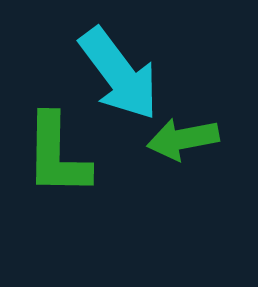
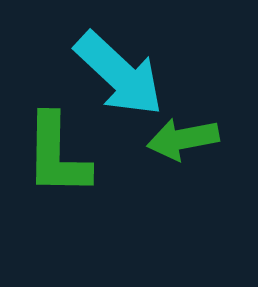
cyan arrow: rotated 10 degrees counterclockwise
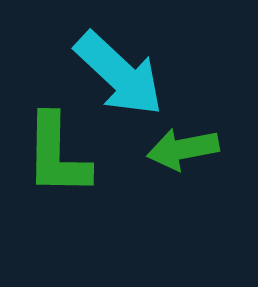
green arrow: moved 10 px down
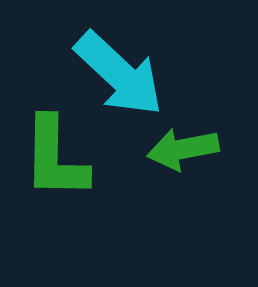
green L-shape: moved 2 px left, 3 px down
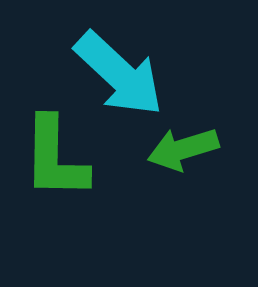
green arrow: rotated 6 degrees counterclockwise
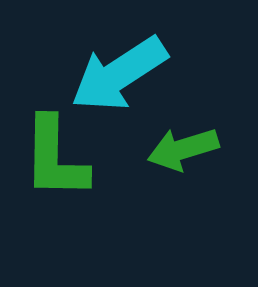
cyan arrow: rotated 104 degrees clockwise
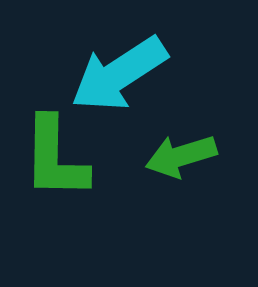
green arrow: moved 2 px left, 7 px down
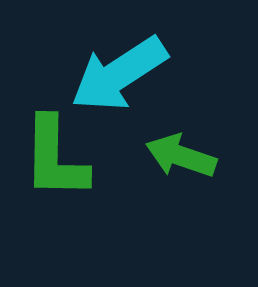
green arrow: rotated 36 degrees clockwise
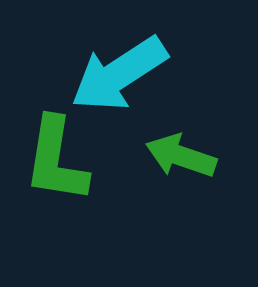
green L-shape: moved 1 px right, 2 px down; rotated 8 degrees clockwise
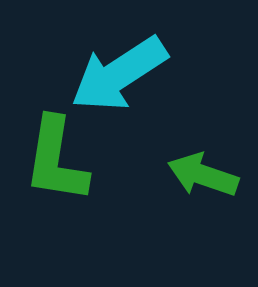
green arrow: moved 22 px right, 19 px down
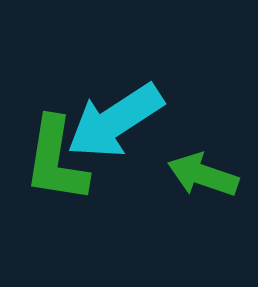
cyan arrow: moved 4 px left, 47 px down
